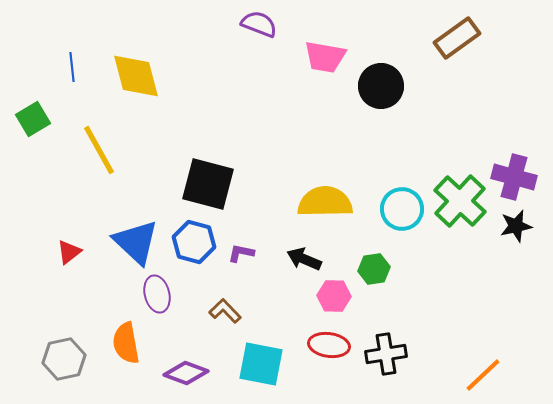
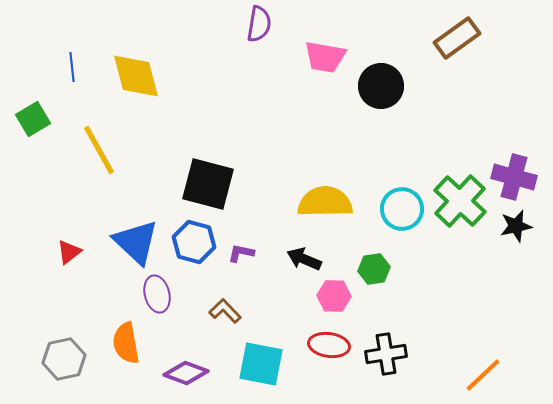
purple semicircle: rotated 78 degrees clockwise
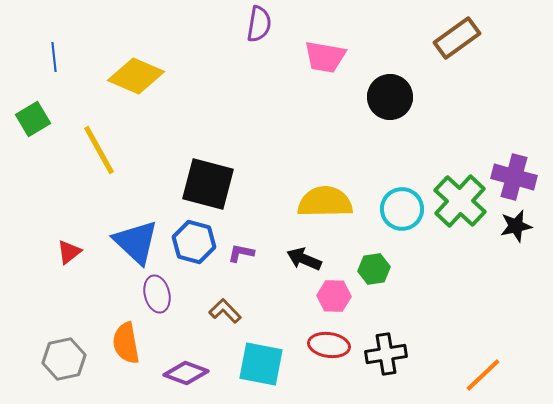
blue line: moved 18 px left, 10 px up
yellow diamond: rotated 52 degrees counterclockwise
black circle: moved 9 px right, 11 px down
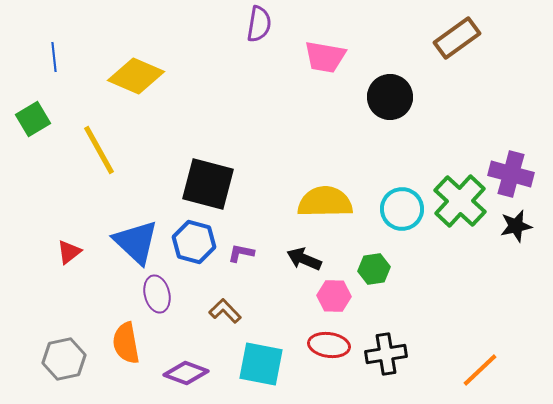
purple cross: moved 3 px left, 3 px up
orange line: moved 3 px left, 5 px up
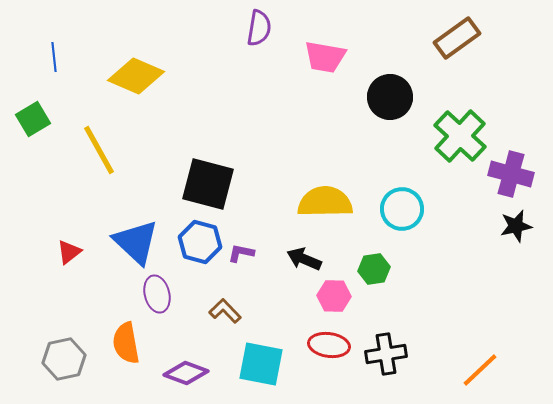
purple semicircle: moved 4 px down
green cross: moved 65 px up
blue hexagon: moved 6 px right
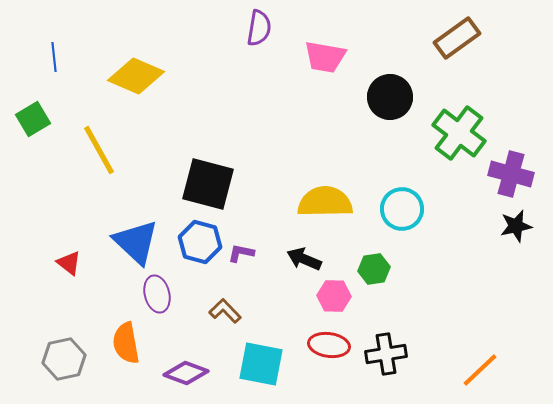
green cross: moved 1 px left, 3 px up; rotated 6 degrees counterclockwise
red triangle: moved 11 px down; rotated 44 degrees counterclockwise
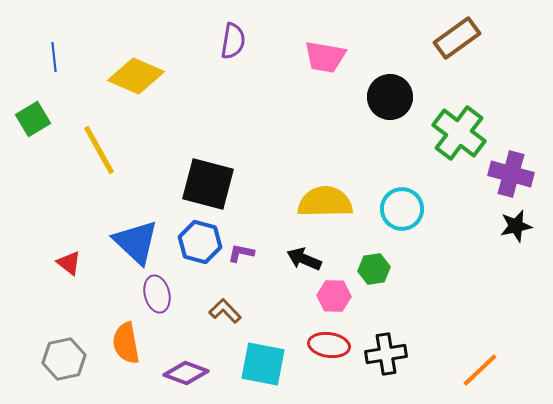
purple semicircle: moved 26 px left, 13 px down
cyan square: moved 2 px right
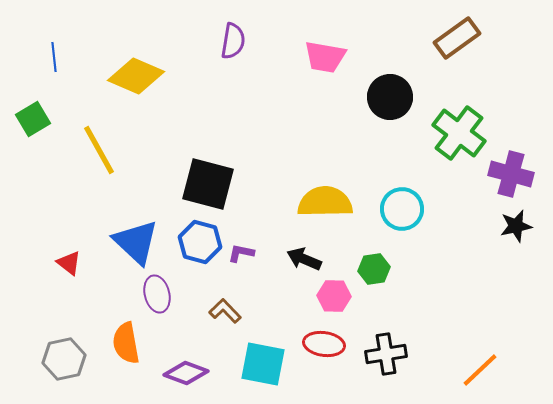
red ellipse: moved 5 px left, 1 px up
